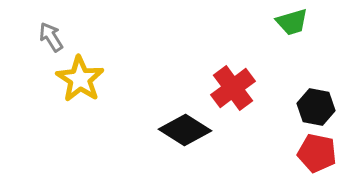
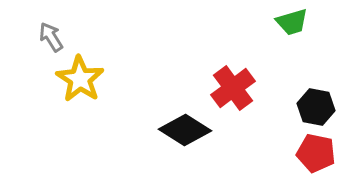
red pentagon: moved 1 px left
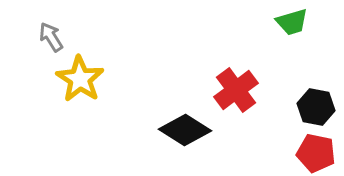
red cross: moved 3 px right, 2 px down
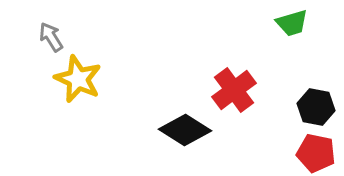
green trapezoid: moved 1 px down
yellow star: moved 2 px left; rotated 9 degrees counterclockwise
red cross: moved 2 px left
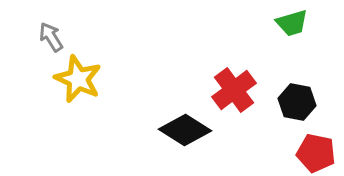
black hexagon: moved 19 px left, 5 px up
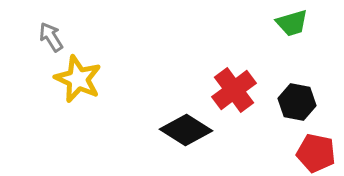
black diamond: moved 1 px right
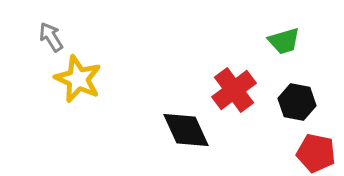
green trapezoid: moved 8 px left, 18 px down
black diamond: rotated 33 degrees clockwise
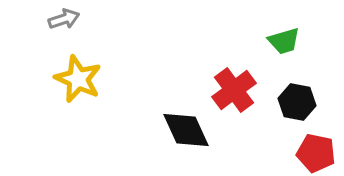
gray arrow: moved 13 px right, 18 px up; rotated 104 degrees clockwise
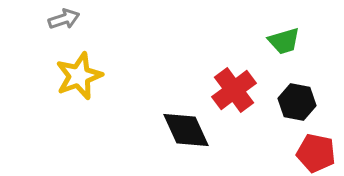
yellow star: moved 1 px right, 3 px up; rotated 27 degrees clockwise
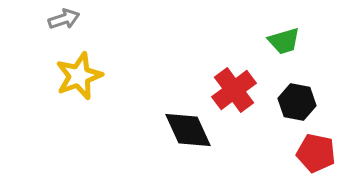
black diamond: moved 2 px right
